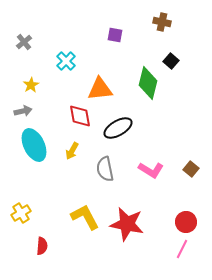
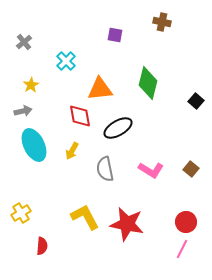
black square: moved 25 px right, 40 px down
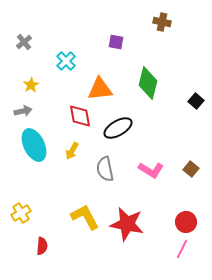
purple square: moved 1 px right, 7 px down
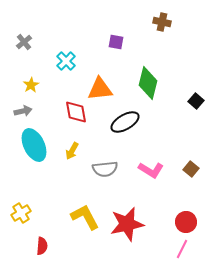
red diamond: moved 4 px left, 4 px up
black ellipse: moved 7 px right, 6 px up
gray semicircle: rotated 85 degrees counterclockwise
red star: rotated 24 degrees counterclockwise
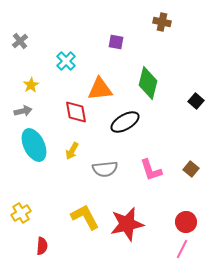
gray cross: moved 4 px left, 1 px up
pink L-shape: rotated 40 degrees clockwise
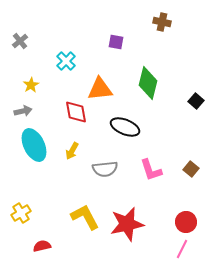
black ellipse: moved 5 px down; rotated 52 degrees clockwise
red semicircle: rotated 108 degrees counterclockwise
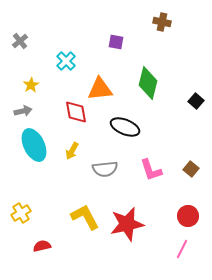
red circle: moved 2 px right, 6 px up
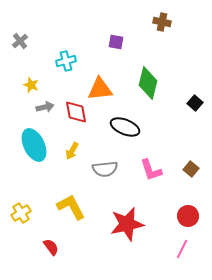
cyan cross: rotated 30 degrees clockwise
yellow star: rotated 21 degrees counterclockwise
black square: moved 1 px left, 2 px down
gray arrow: moved 22 px right, 4 px up
yellow L-shape: moved 14 px left, 10 px up
red semicircle: moved 9 px right, 1 px down; rotated 66 degrees clockwise
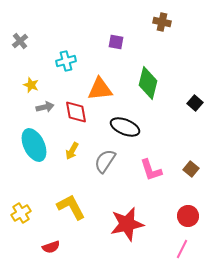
gray semicircle: moved 8 px up; rotated 130 degrees clockwise
red semicircle: rotated 108 degrees clockwise
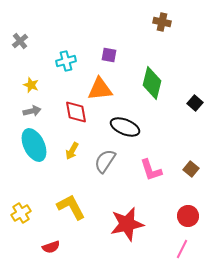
purple square: moved 7 px left, 13 px down
green diamond: moved 4 px right
gray arrow: moved 13 px left, 4 px down
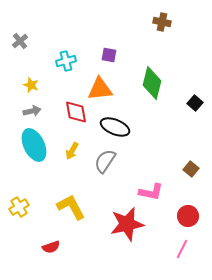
black ellipse: moved 10 px left
pink L-shape: moved 22 px down; rotated 60 degrees counterclockwise
yellow cross: moved 2 px left, 6 px up
